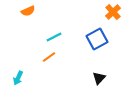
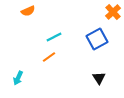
black triangle: rotated 16 degrees counterclockwise
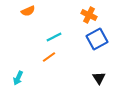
orange cross: moved 24 px left, 3 px down; rotated 21 degrees counterclockwise
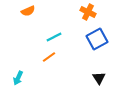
orange cross: moved 1 px left, 3 px up
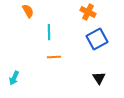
orange semicircle: rotated 96 degrees counterclockwise
cyan line: moved 5 px left, 5 px up; rotated 63 degrees counterclockwise
orange line: moved 5 px right; rotated 32 degrees clockwise
cyan arrow: moved 4 px left
